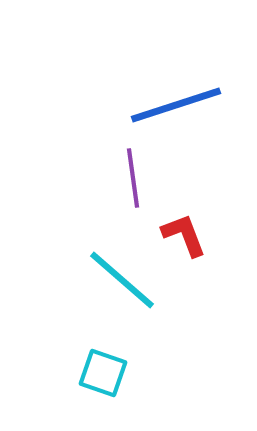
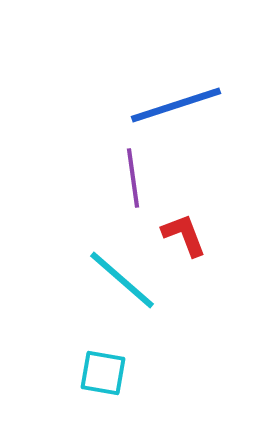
cyan square: rotated 9 degrees counterclockwise
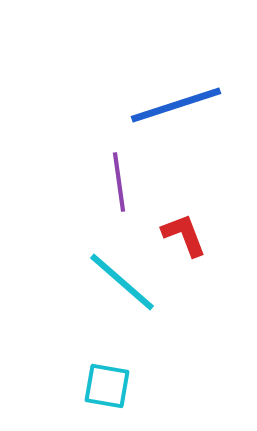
purple line: moved 14 px left, 4 px down
cyan line: moved 2 px down
cyan square: moved 4 px right, 13 px down
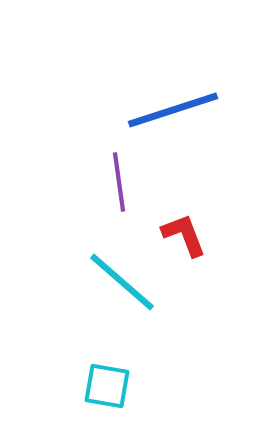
blue line: moved 3 px left, 5 px down
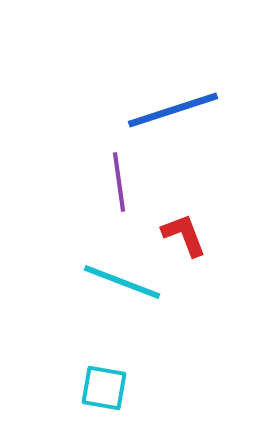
cyan line: rotated 20 degrees counterclockwise
cyan square: moved 3 px left, 2 px down
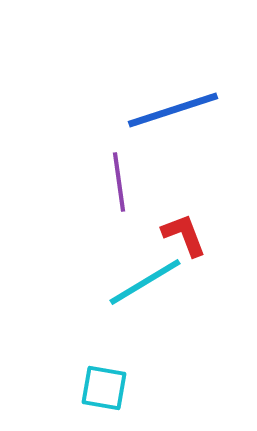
cyan line: moved 23 px right; rotated 52 degrees counterclockwise
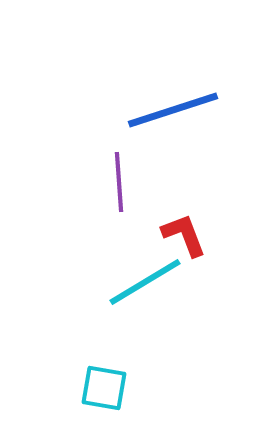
purple line: rotated 4 degrees clockwise
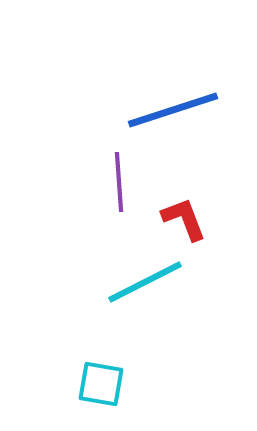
red L-shape: moved 16 px up
cyan line: rotated 4 degrees clockwise
cyan square: moved 3 px left, 4 px up
